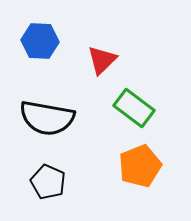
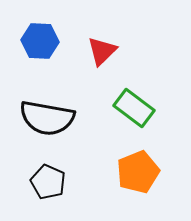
red triangle: moved 9 px up
orange pentagon: moved 2 px left, 6 px down
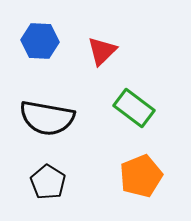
orange pentagon: moved 3 px right, 4 px down
black pentagon: rotated 8 degrees clockwise
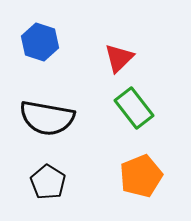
blue hexagon: moved 1 px down; rotated 15 degrees clockwise
red triangle: moved 17 px right, 7 px down
green rectangle: rotated 15 degrees clockwise
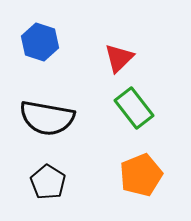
orange pentagon: moved 1 px up
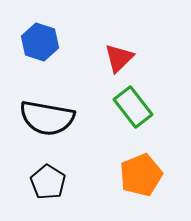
green rectangle: moved 1 px left, 1 px up
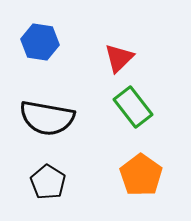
blue hexagon: rotated 9 degrees counterclockwise
orange pentagon: rotated 15 degrees counterclockwise
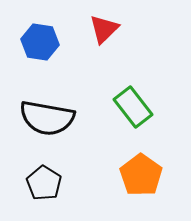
red triangle: moved 15 px left, 29 px up
black pentagon: moved 4 px left, 1 px down
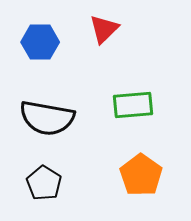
blue hexagon: rotated 9 degrees counterclockwise
green rectangle: moved 2 px up; rotated 57 degrees counterclockwise
